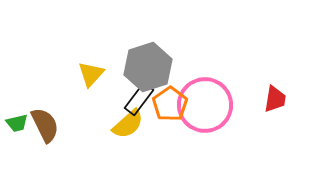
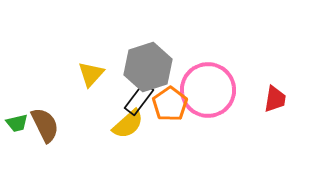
pink circle: moved 3 px right, 15 px up
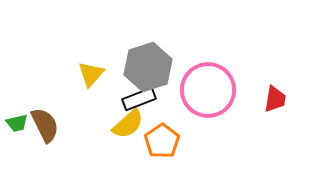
black rectangle: rotated 32 degrees clockwise
orange pentagon: moved 8 px left, 37 px down
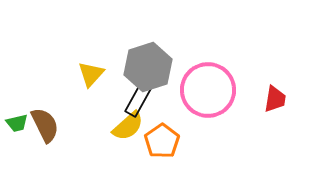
black rectangle: moved 1 px left, 1 px down; rotated 40 degrees counterclockwise
yellow semicircle: moved 2 px down
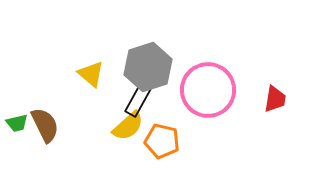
yellow triangle: rotated 32 degrees counterclockwise
orange pentagon: rotated 24 degrees counterclockwise
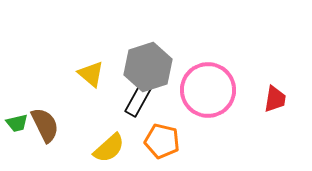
yellow semicircle: moved 19 px left, 22 px down
